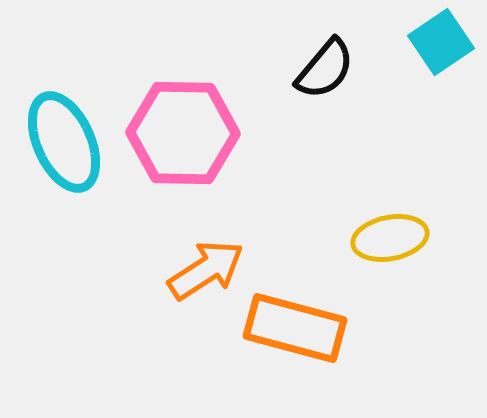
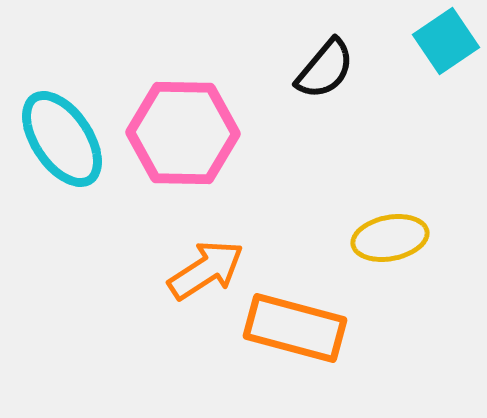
cyan square: moved 5 px right, 1 px up
cyan ellipse: moved 2 px left, 3 px up; rotated 10 degrees counterclockwise
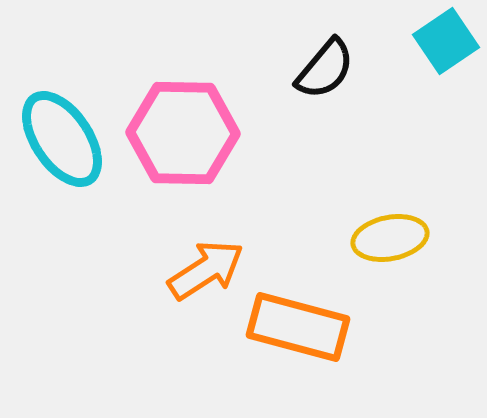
orange rectangle: moved 3 px right, 1 px up
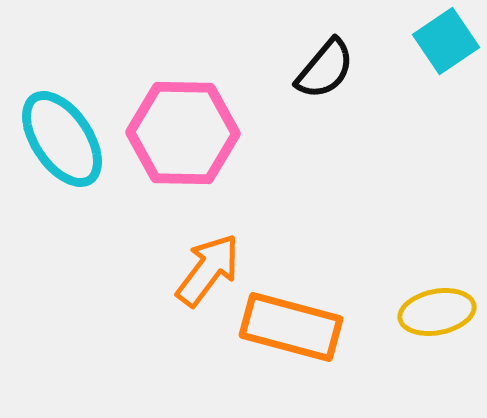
yellow ellipse: moved 47 px right, 74 px down
orange arrow: moved 2 px right; rotated 20 degrees counterclockwise
orange rectangle: moved 7 px left
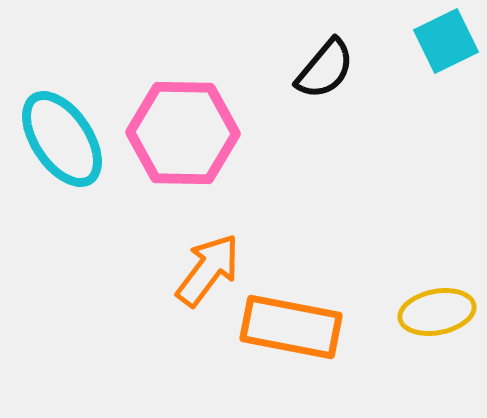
cyan square: rotated 8 degrees clockwise
orange rectangle: rotated 4 degrees counterclockwise
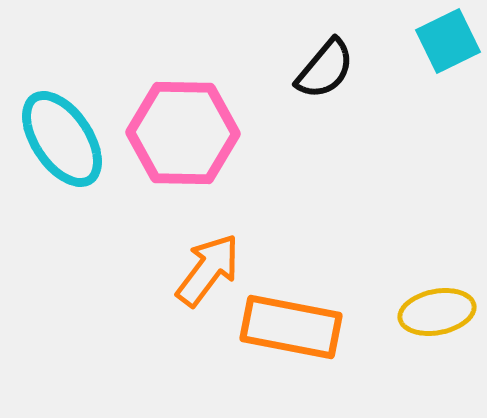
cyan square: moved 2 px right
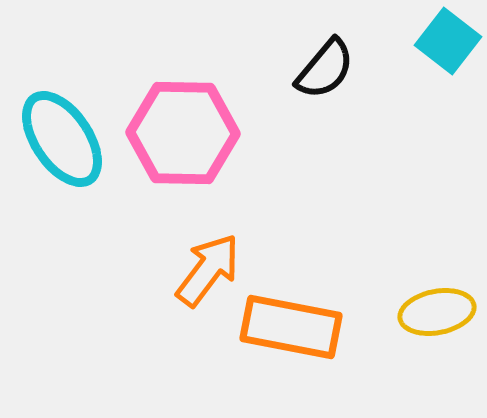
cyan square: rotated 26 degrees counterclockwise
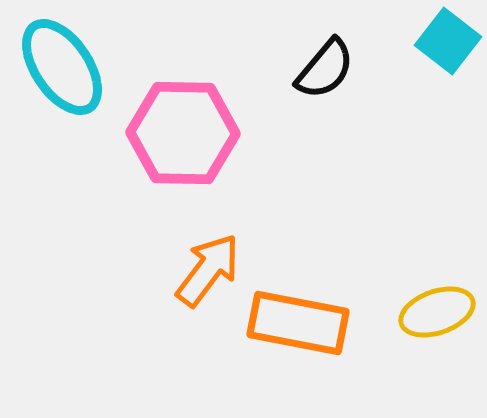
cyan ellipse: moved 72 px up
yellow ellipse: rotated 8 degrees counterclockwise
orange rectangle: moved 7 px right, 4 px up
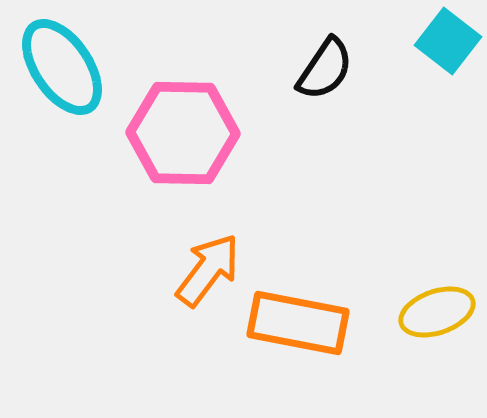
black semicircle: rotated 6 degrees counterclockwise
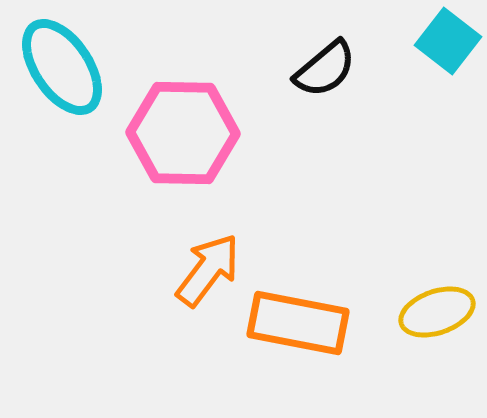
black semicircle: rotated 16 degrees clockwise
